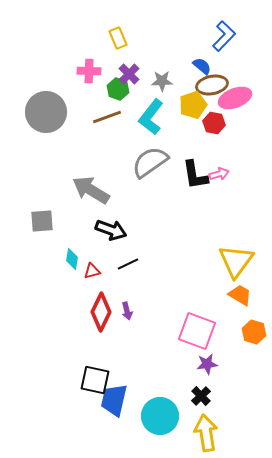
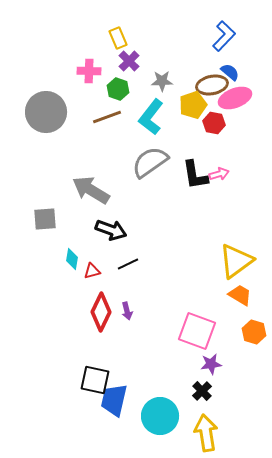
blue semicircle: moved 28 px right, 6 px down
purple cross: moved 13 px up
gray square: moved 3 px right, 2 px up
yellow triangle: rotated 18 degrees clockwise
purple star: moved 4 px right
black cross: moved 1 px right, 5 px up
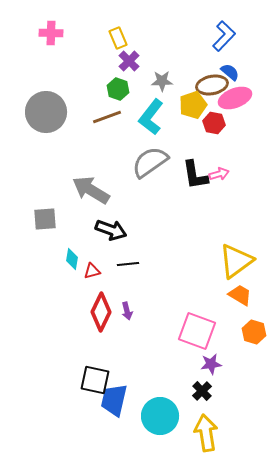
pink cross: moved 38 px left, 38 px up
black line: rotated 20 degrees clockwise
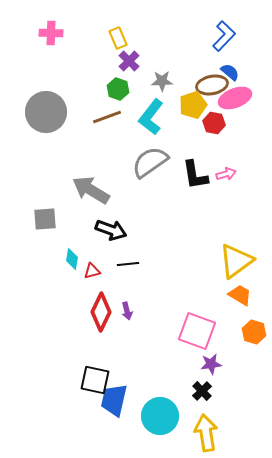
pink arrow: moved 7 px right
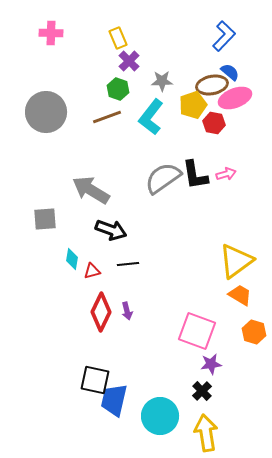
gray semicircle: moved 13 px right, 16 px down
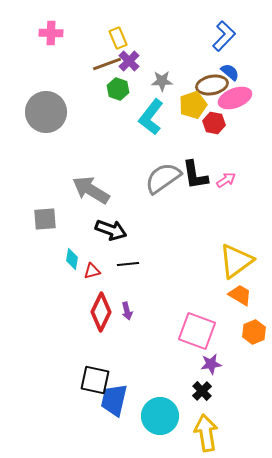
brown line: moved 53 px up
pink arrow: moved 6 px down; rotated 18 degrees counterclockwise
orange hexagon: rotated 20 degrees clockwise
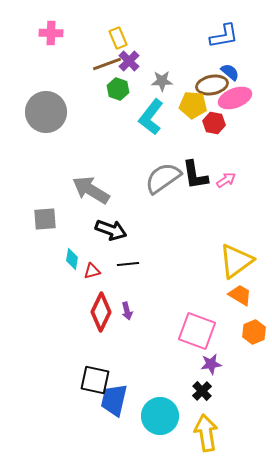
blue L-shape: rotated 36 degrees clockwise
yellow pentagon: rotated 24 degrees clockwise
